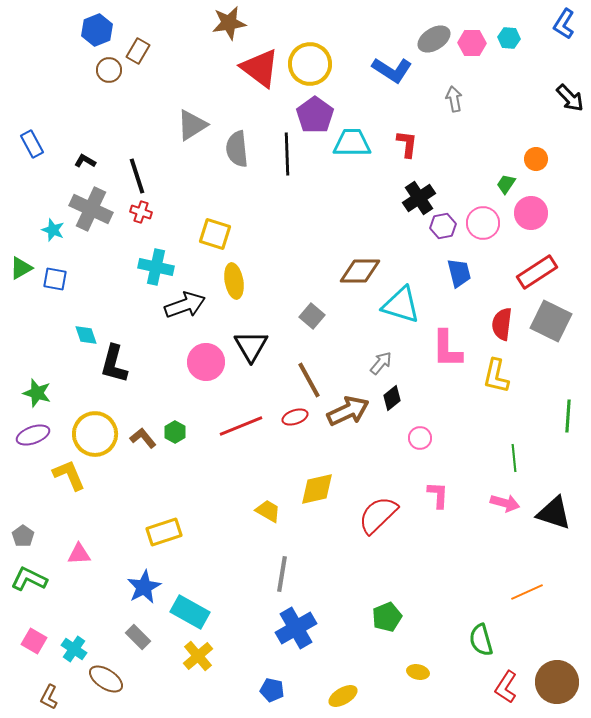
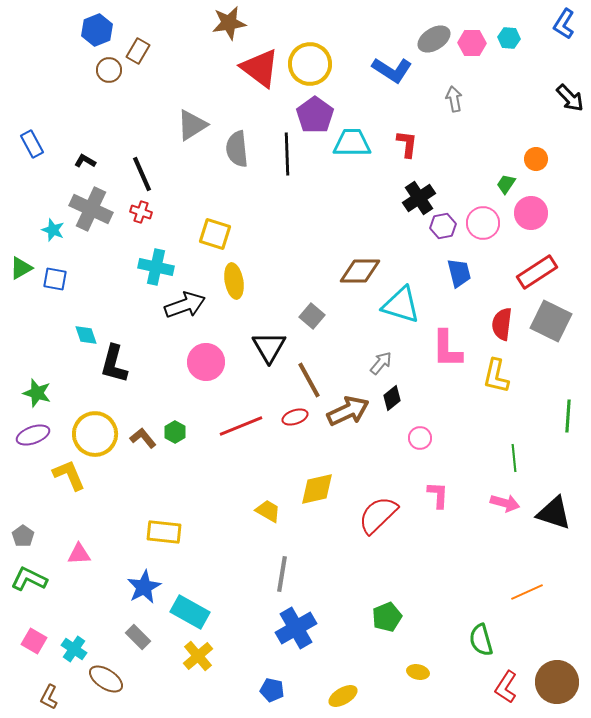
black line at (137, 176): moved 5 px right, 2 px up; rotated 6 degrees counterclockwise
black triangle at (251, 346): moved 18 px right, 1 px down
yellow rectangle at (164, 532): rotated 24 degrees clockwise
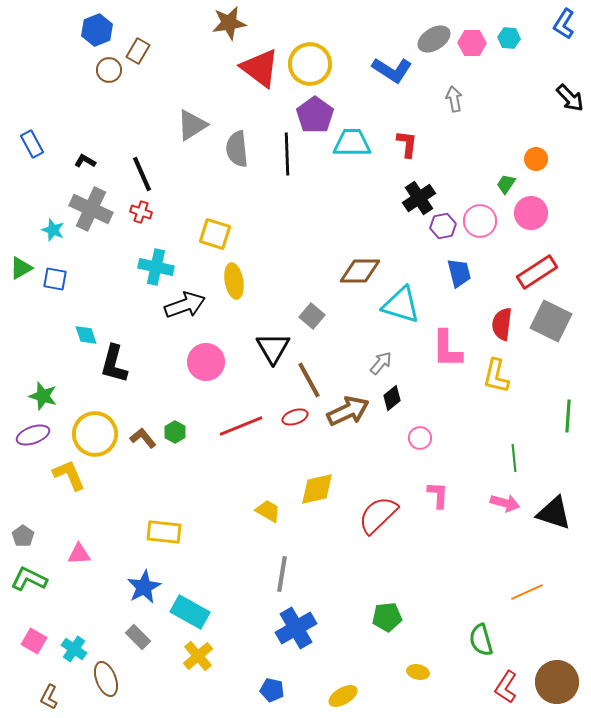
pink circle at (483, 223): moved 3 px left, 2 px up
black triangle at (269, 347): moved 4 px right, 1 px down
green star at (37, 393): moved 6 px right, 3 px down
green pentagon at (387, 617): rotated 16 degrees clockwise
brown ellipse at (106, 679): rotated 36 degrees clockwise
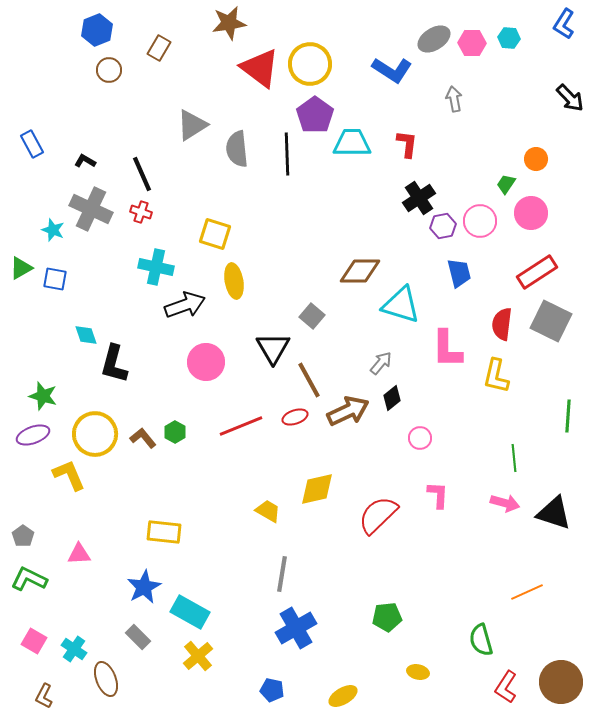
brown rectangle at (138, 51): moved 21 px right, 3 px up
brown circle at (557, 682): moved 4 px right
brown L-shape at (49, 697): moved 5 px left, 1 px up
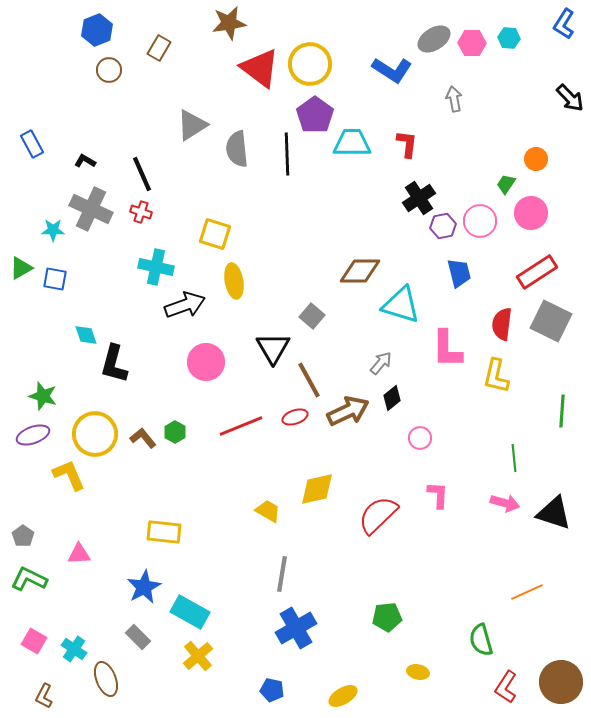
cyan star at (53, 230): rotated 20 degrees counterclockwise
green line at (568, 416): moved 6 px left, 5 px up
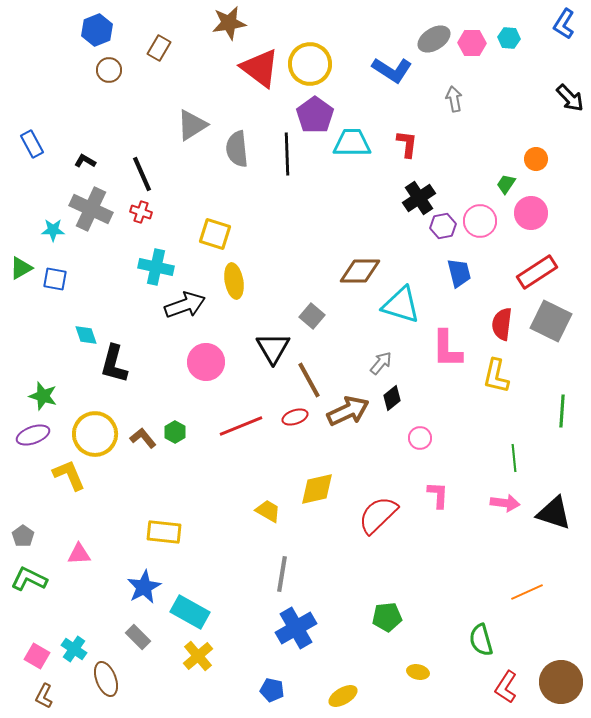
pink arrow at (505, 503): rotated 8 degrees counterclockwise
pink square at (34, 641): moved 3 px right, 15 px down
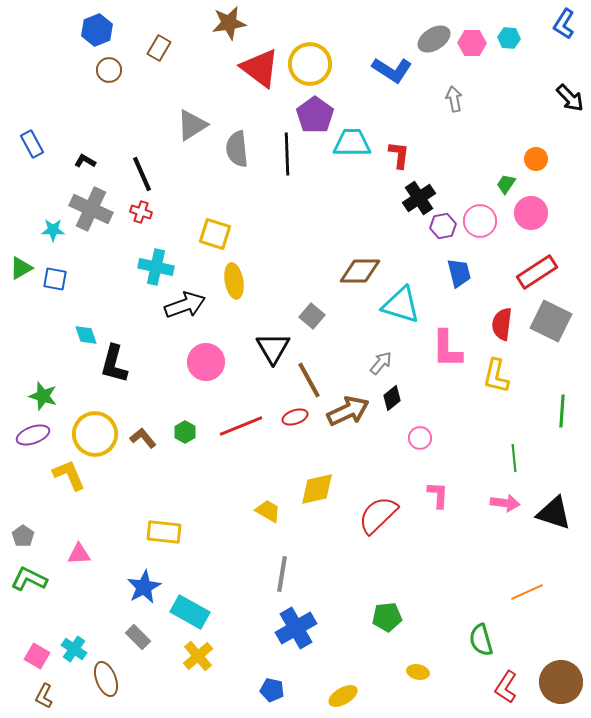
red L-shape at (407, 144): moved 8 px left, 11 px down
green hexagon at (175, 432): moved 10 px right
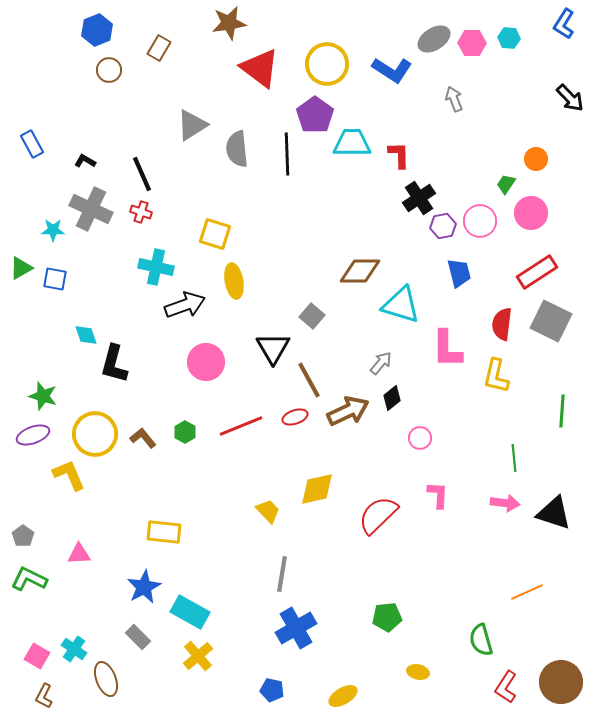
yellow circle at (310, 64): moved 17 px right
gray arrow at (454, 99): rotated 10 degrees counterclockwise
red L-shape at (399, 155): rotated 8 degrees counterclockwise
yellow trapezoid at (268, 511): rotated 16 degrees clockwise
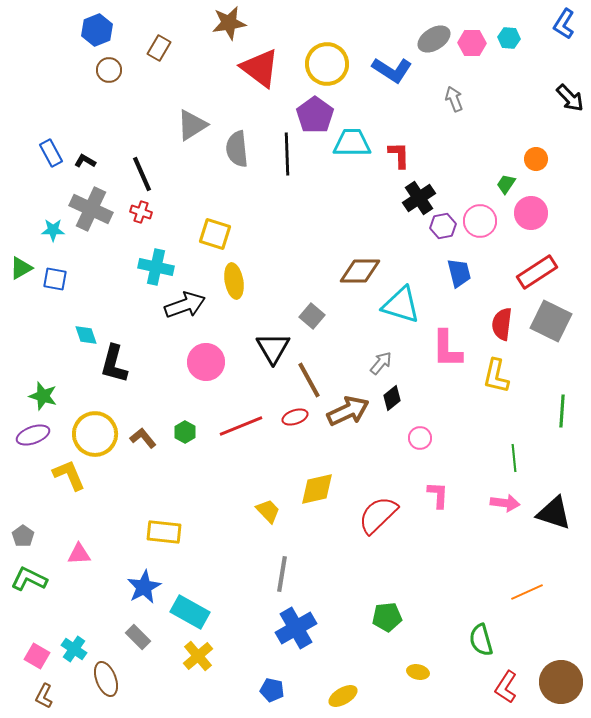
blue rectangle at (32, 144): moved 19 px right, 9 px down
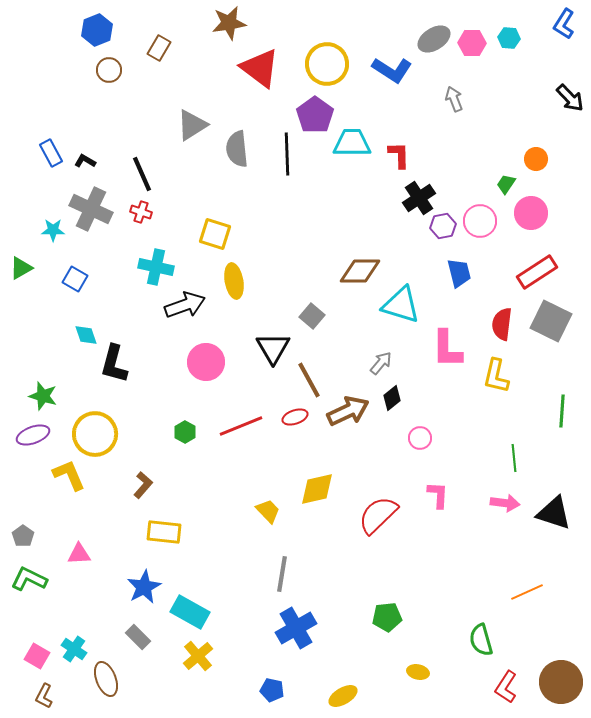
blue square at (55, 279): moved 20 px right; rotated 20 degrees clockwise
brown L-shape at (143, 438): moved 47 px down; rotated 80 degrees clockwise
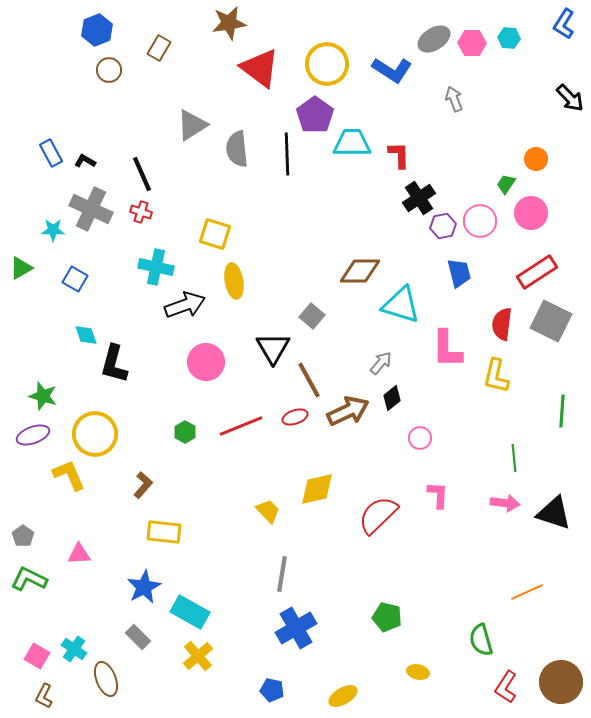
green pentagon at (387, 617): rotated 20 degrees clockwise
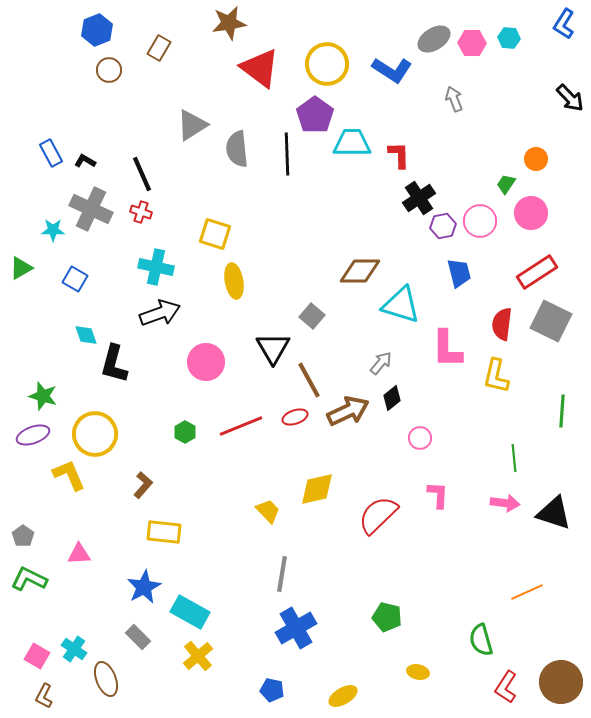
black arrow at (185, 305): moved 25 px left, 8 px down
